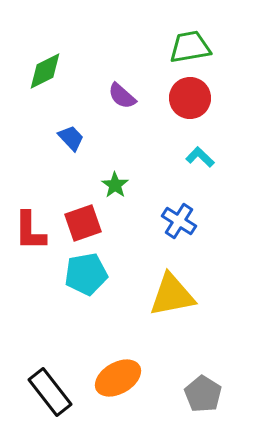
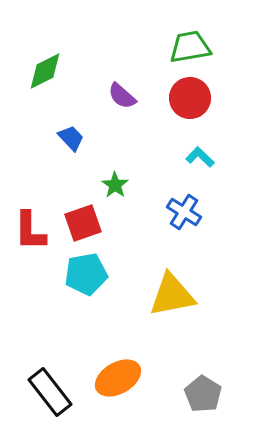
blue cross: moved 5 px right, 9 px up
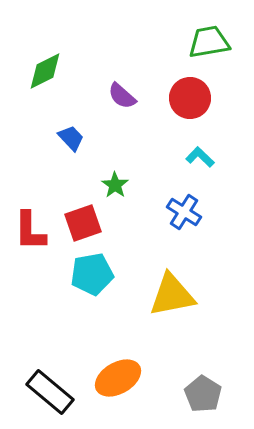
green trapezoid: moved 19 px right, 5 px up
cyan pentagon: moved 6 px right
black rectangle: rotated 12 degrees counterclockwise
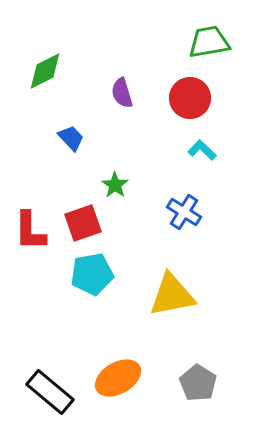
purple semicircle: moved 3 px up; rotated 32 degrees clockwise
cyan L-shape: moved 2 px right, 7 px up
gray pentagon: moved 5 px left, 11 px up
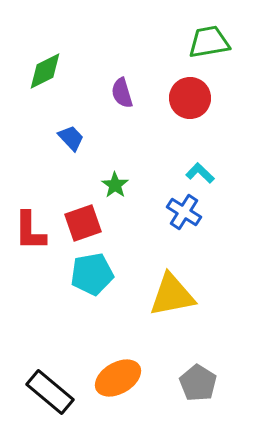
cyan L-shape: moved 2 px left, 23 px down
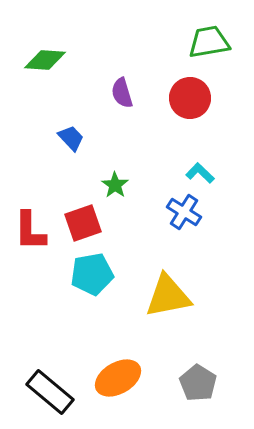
green diamond: moved 11 px up; rotated 30 degrees clockwise
yellow triangle: moved 4 px left, 1 px down
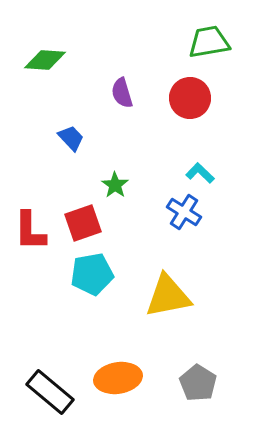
orange ellipse: rotated 21 degrees clockwise
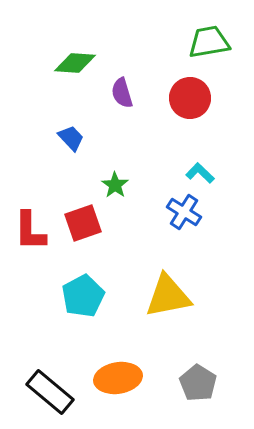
green diamond: moved 30 px right, 3 px down
cyan pentagon: moved 9 px left, 22 px down; rotated 18 degrees counterclockwise
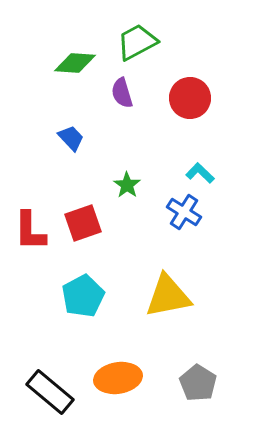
green trapezoid: moved 72 px left; rotated 18 degrees counterclockwise
green star: moved 12 px right
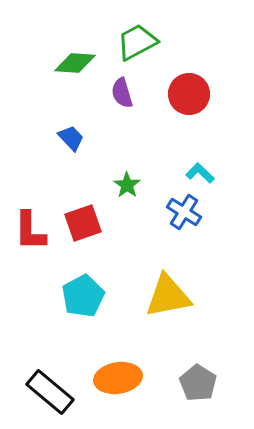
red circle: moved 1 px left, 4 px up
